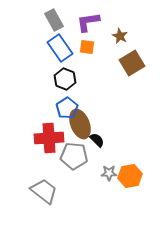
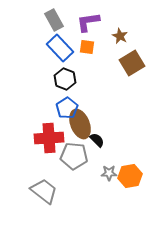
blue rectangle: rotated 8 degrees counterclockwise
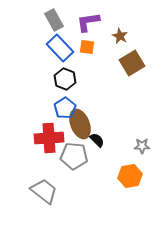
blue pentagon: moved 2 px left
gray star: moved 33 px right, 27 px up
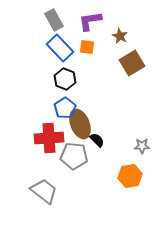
purple L-shape: moved 2 px right, 1 px up
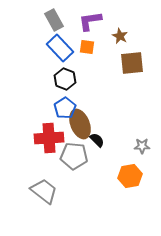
brown square: rotated 25 degrees clockwise
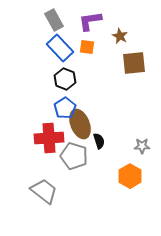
brown square: moved 2 px right
black semicircle: moved 2 px right, 1 px down; rotated 28 degrees clockwise
gray pentagon: rotated 12 degrees clockwise
orange hexagon: rotated 20 degrees counterclockwise
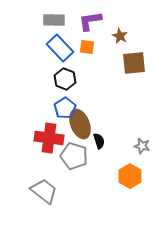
gray rectangle: rotated 60 degrees counterclockwise
red cross: rotated 12 degrees clockwise
gray star: rotated 14 degrees clockwise
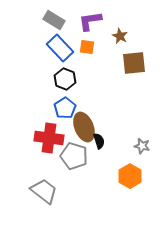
gray rectangle: rotated 30 degrees clockwise
brown ellipse: moved 4 px right, 3 px down
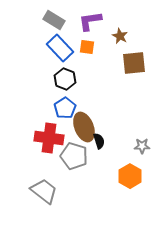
gray star: rotated 14 degrees counterclockwise
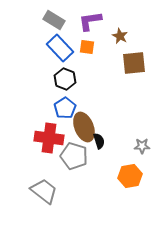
orange hexagon: rotated 20 degrees clockwise
